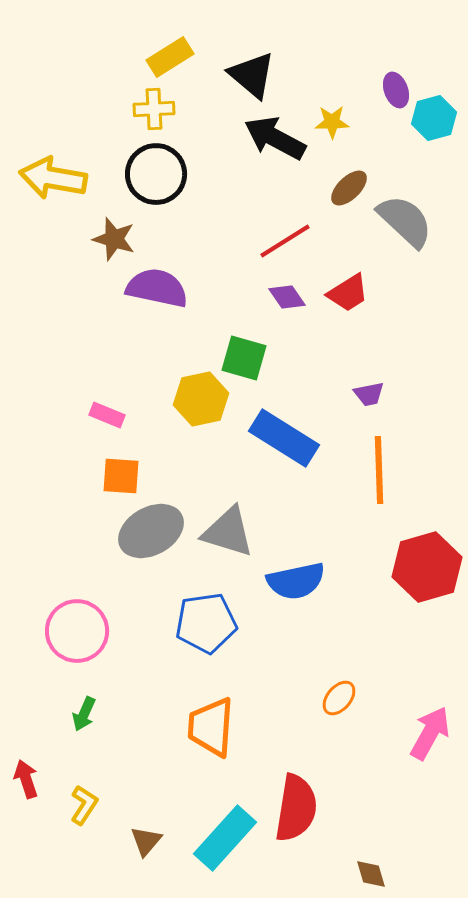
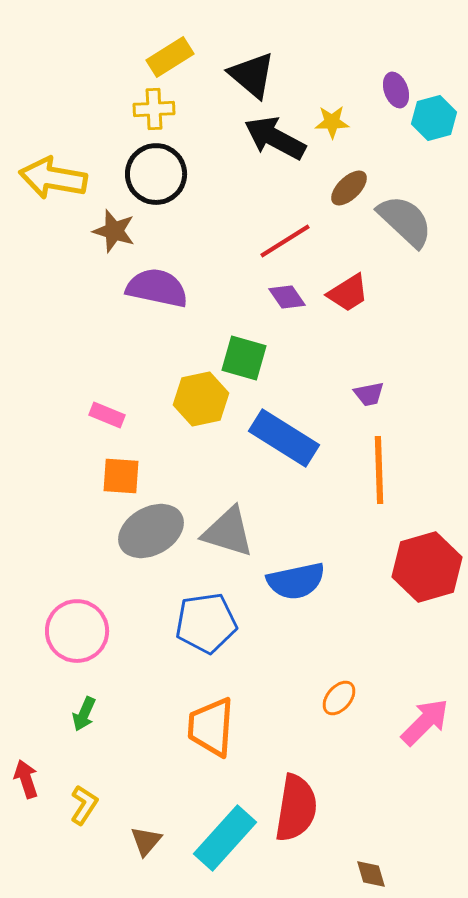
brown star: moved 8 px up
pink arrow: moved 5 px left, 11 px up; rotated 16 degrees clockwise
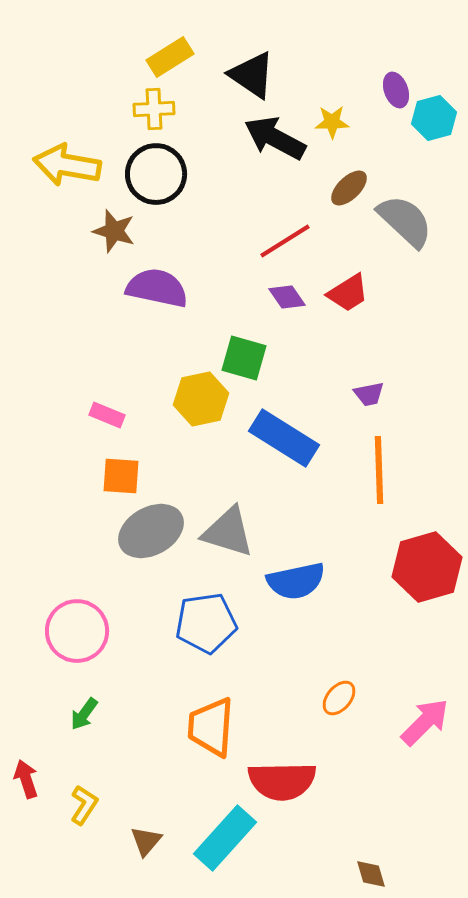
black triangle: rotated 6 degrees counterclockwise
yellow arrow: moved 14 px right, 13 px up
green arrow: rotated 12 degrees clockwise
red semicircle: moved 14 px left, 27 px up; rotated 80 degrees clockwise
